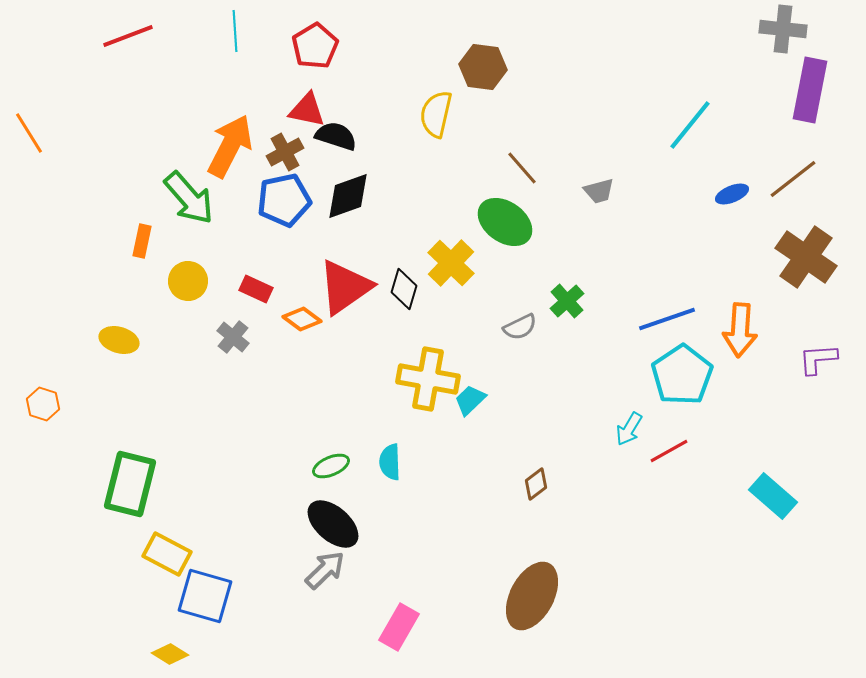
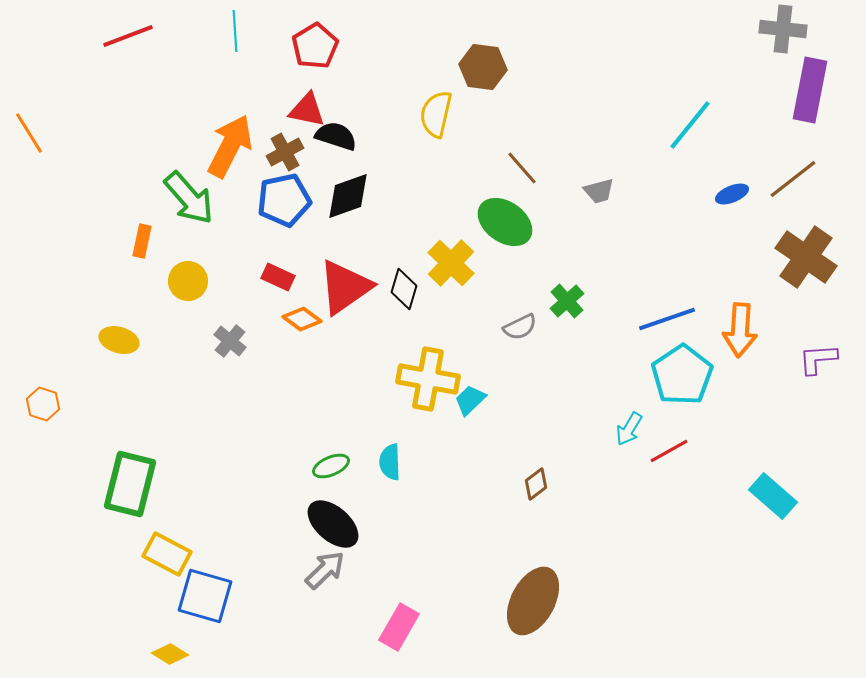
red rectangle at (256, 289): moved 22 px right, 12 px up
gray cross at (233, 337): moved 3 px left, 4 px down
brown ellipse at (532, 596): moved 1 px right, 5 px down
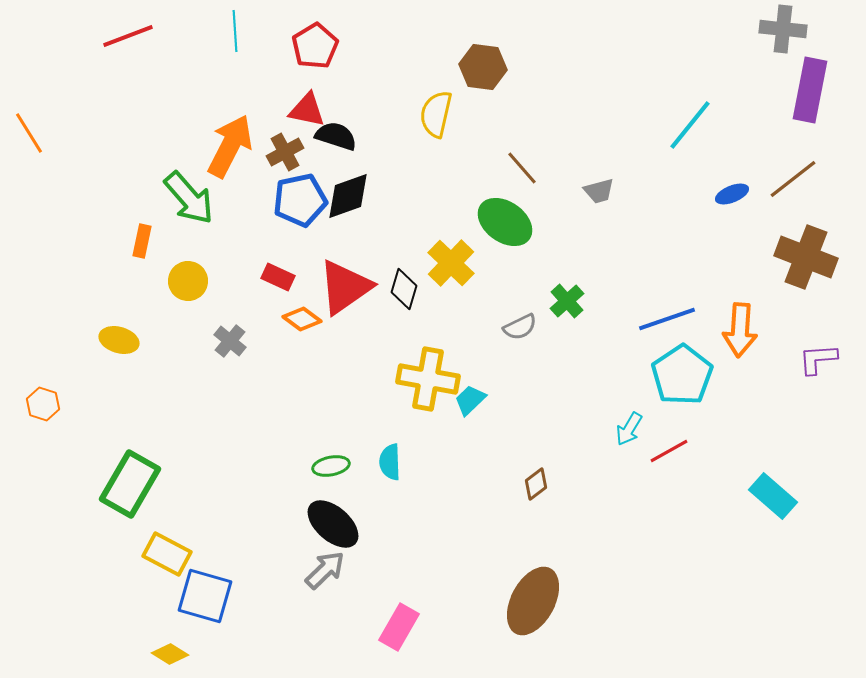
blue pentagon at (284, 200): moved 16 px right
brown cross at (806, 257): rotated 14 degrees counterclockwise
green ellipse at (331, 466): rotated 12 degrees clockwise
green rectangle at (130, 484): rotated 16 degrees clockwise
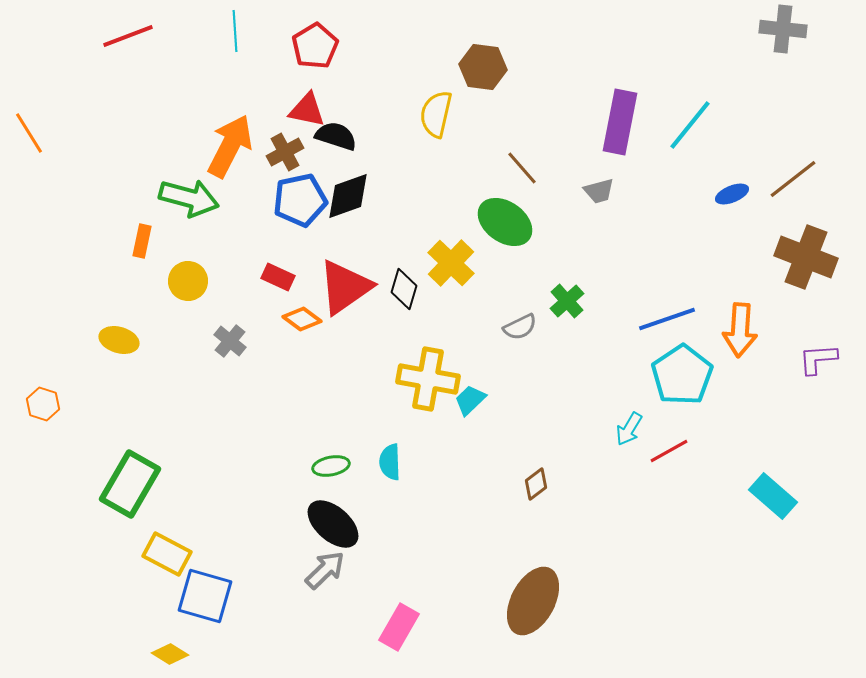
purple rectangle at (810, 90): moved 190 px left, 32 px down
green arrow at (189, 198): rotated 34 degrees counterclockwise
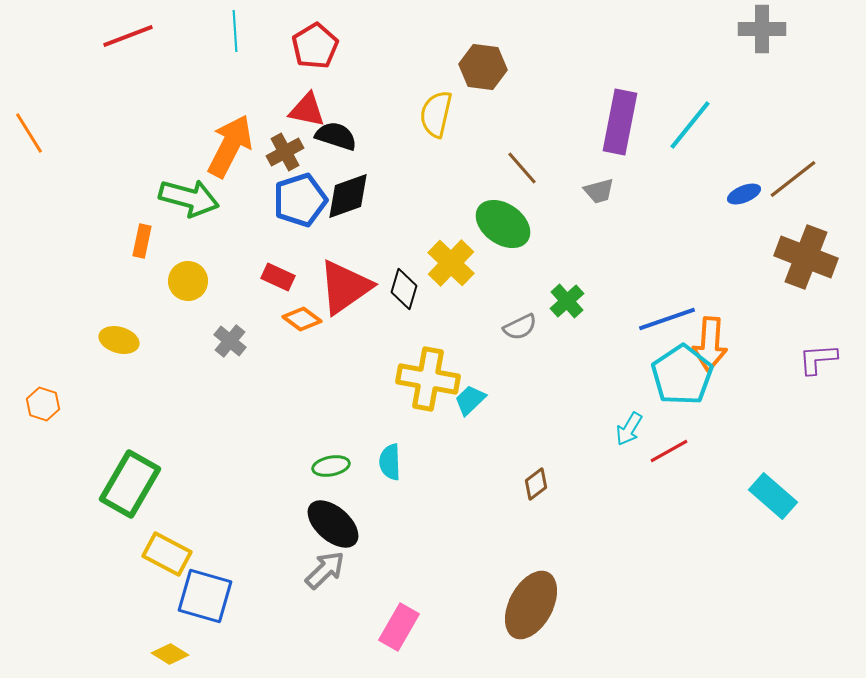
gray cross at (783, 29): moved 21 px left; rotated 6 degrees counterclockwise
blue ellipse at (732, 194): moved 12 px right
blue pentagon at (300, 200): rotated 6 degrees counterclockwise
green ellipse at (505, 222): moved 2 px left, 2 px down
orange arrow at (740, 330): moved 30 px left, 14 px down
brown ellipse at (533, 601): moved 2 px left, 4 px down
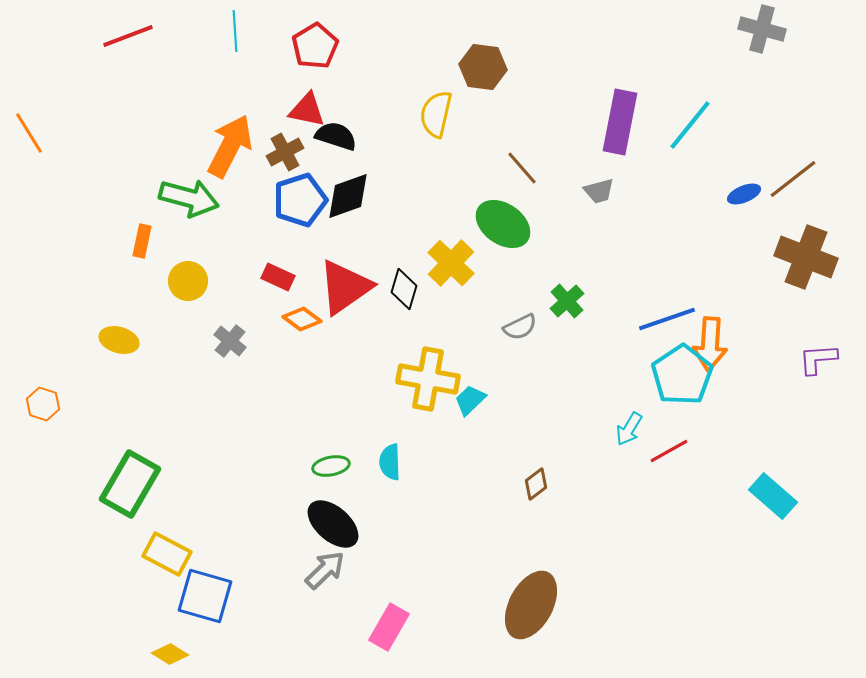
gray cross at (762, 29): rotated 15 degrees clockwise
pink rectangle at (399, 627): moved 10 px left
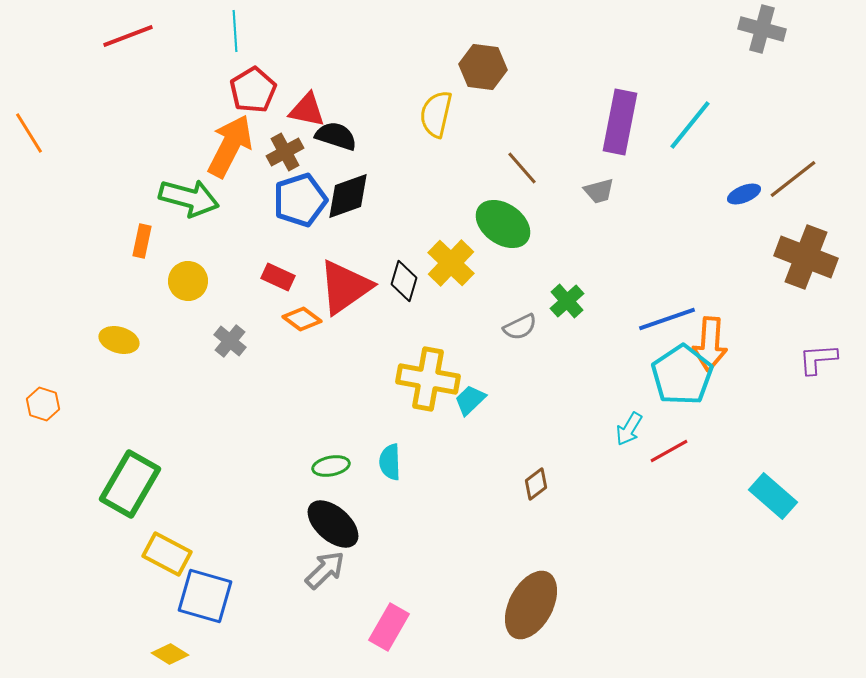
red pentagon at (315, 46): moved 62 px left, 44 px down
black diamond at (404, 289): moved 8 px up
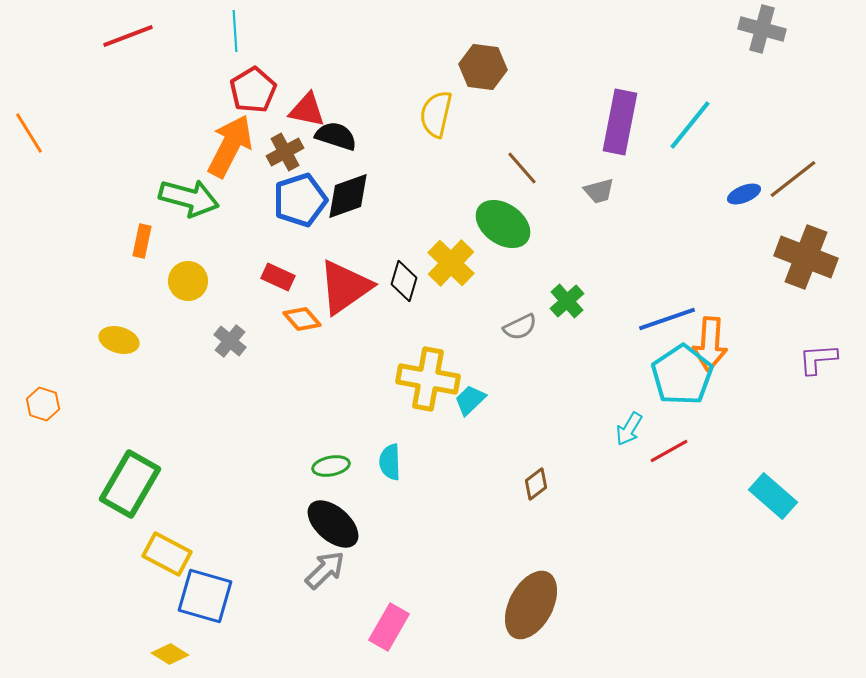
orange diamond at (302, 319): rotated 12 degrees clockwise
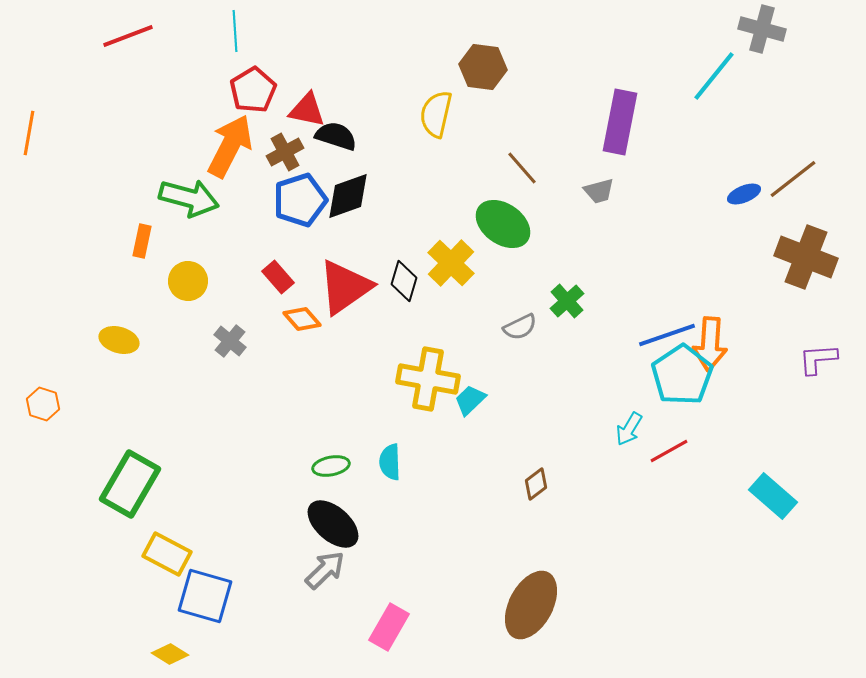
cyan line at (690, 125): moved 24 px right, 49 px up
orange line at (29, 133): rotated 42 degrees clockwise
red rectangle at (278, 277): rotated 24 degrees clockwise
blue line at (667, 319): moved 16 px down
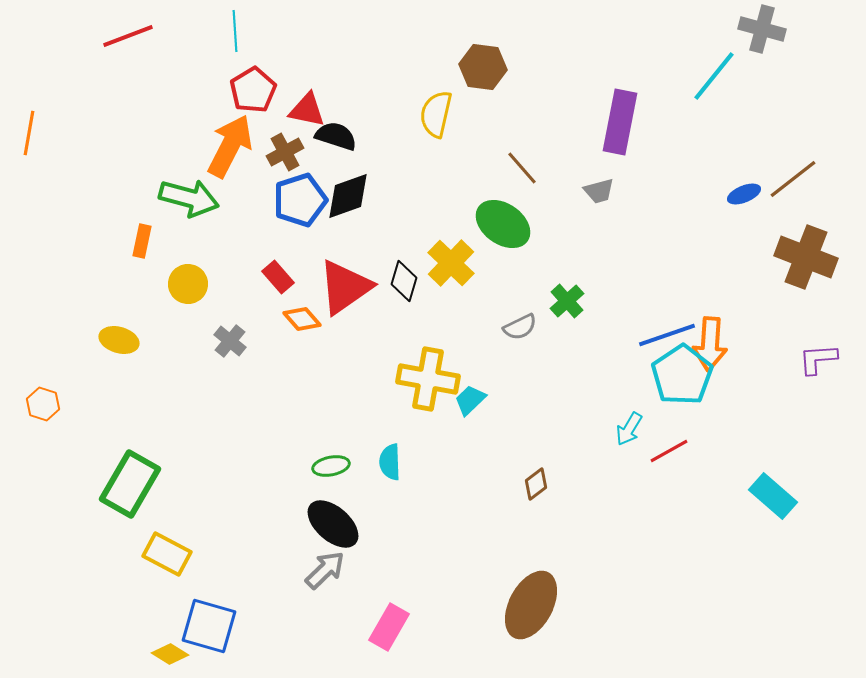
yellow circle at (188, 281): moved 3 px down
blue square at (205, 596): moved 4 px right, 30 px down
